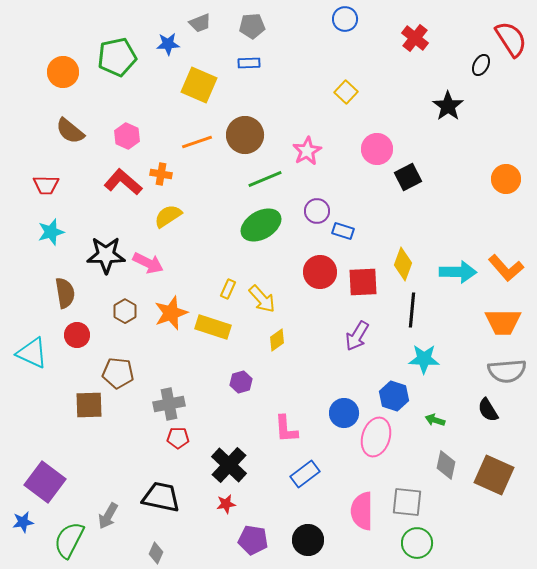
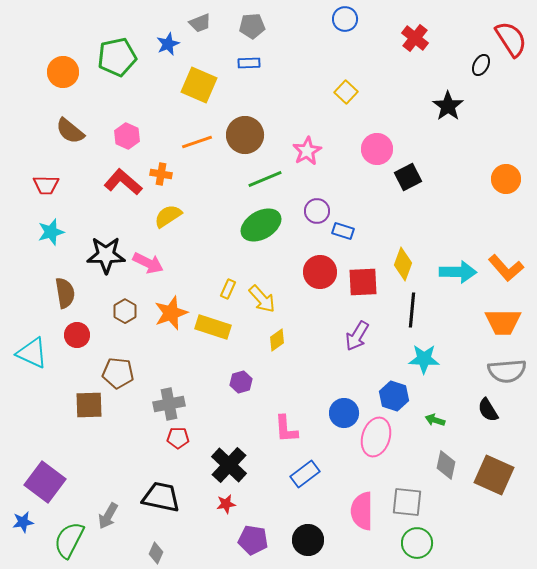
blue star at (168, 44): rotated 20 degrees counterclockwise
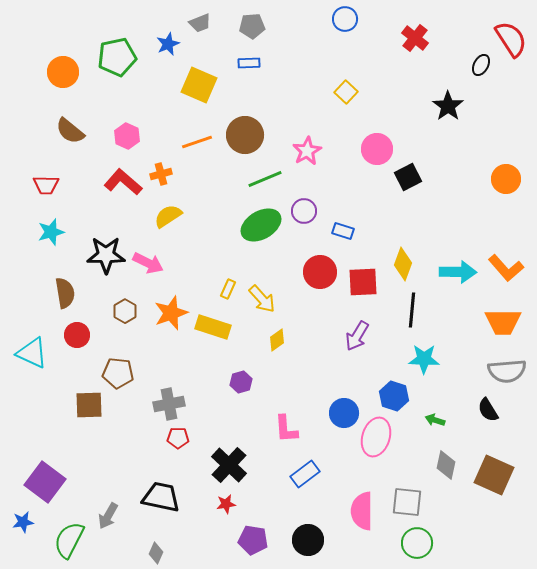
orange cross at (161, 174): rotated 25 degrees counterclockwise
purple circle at (317, 211): moved 13 px left
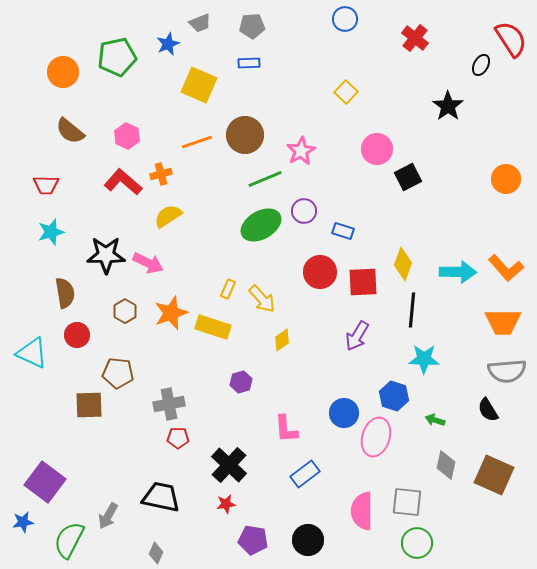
pink star at (307, 151): moved 6 px left
yellow diamond at (277, 340): moved 5 px right
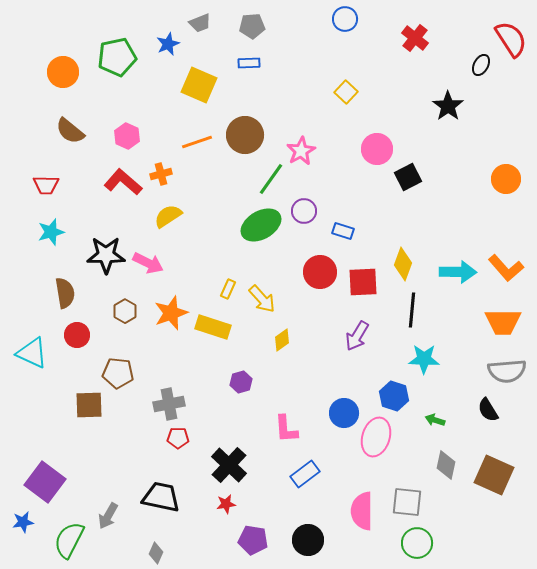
green line at (265, 179): moved 6 px right; rotated 32 degrees counterclockwise
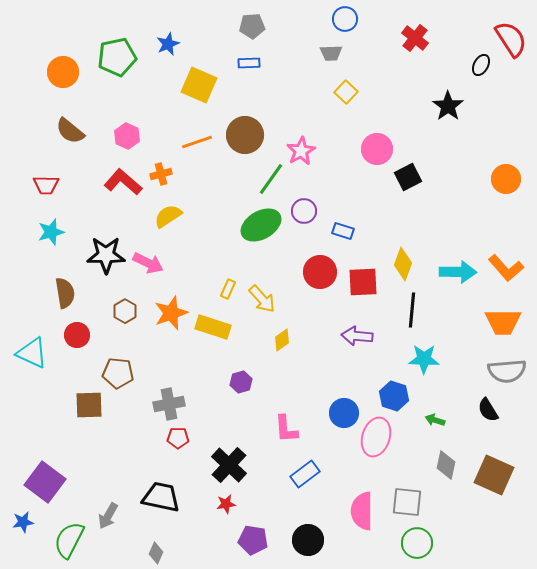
gray trapezoid at (200, 23): moved 131 px right, 30 px down; rotated 20 degrees clockwise
purple arrow at (357, 336): rotated 64 degrees clockwise
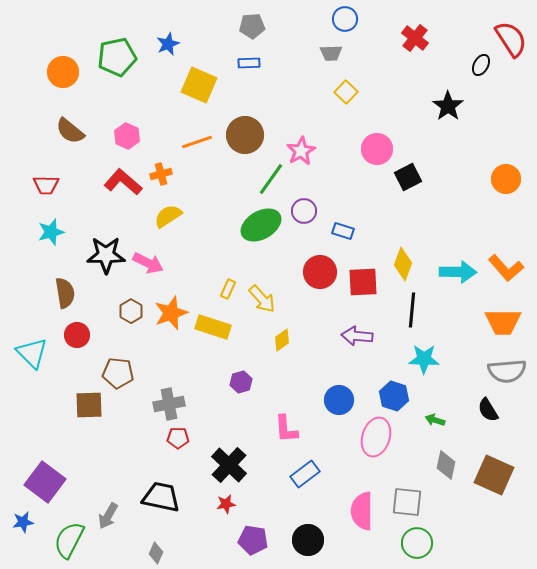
brown hexagon at (125, 311): moved 6 px right
cyan triangle at (32, 353): rotated 20 degrees clockwise
blue circle at (344, 413): moved 5 px left, 13 px up
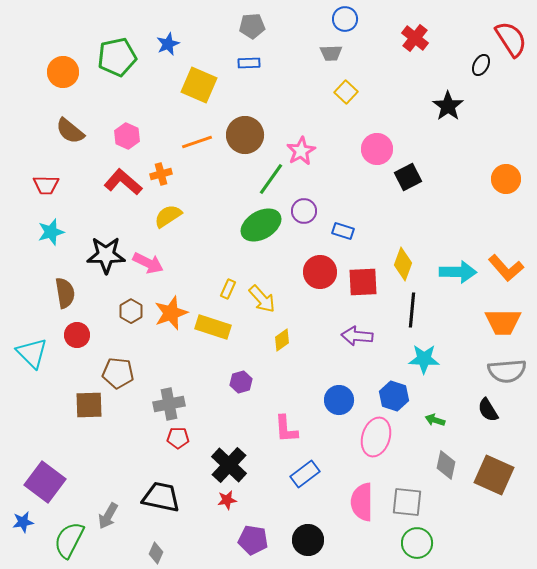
red star at (226, 504): moved 1 px right, 4 px up
pink semicircle at (362, 511): moved 9 px up
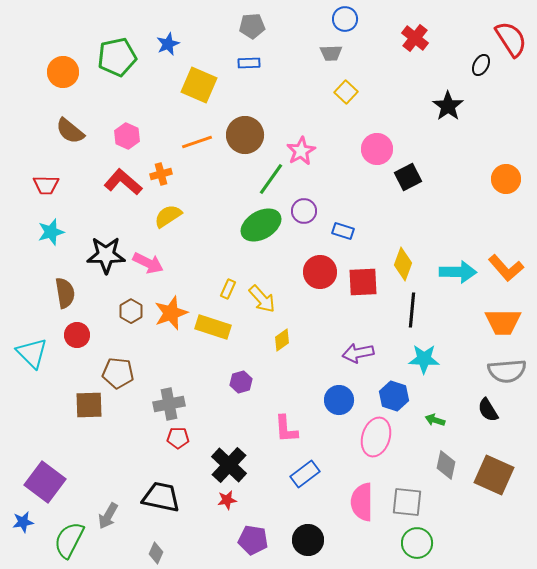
purple arrow at (357, 336): moved 1 px right, 17 px down; rotated 16 degrees counterclockwise
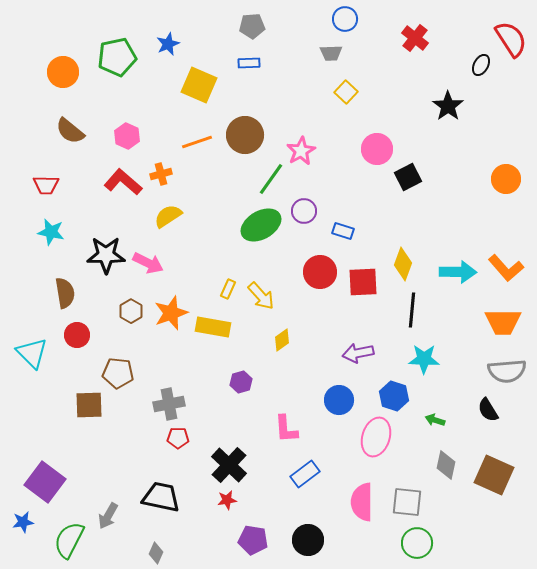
cyan star at (51, 232): rotated 28 degrees clockwise
yellow arrow at (262, 299): moved 1 px left, 3 px up
yellow rectangle at (213, 327): rotated 8 degrees counterclockwise
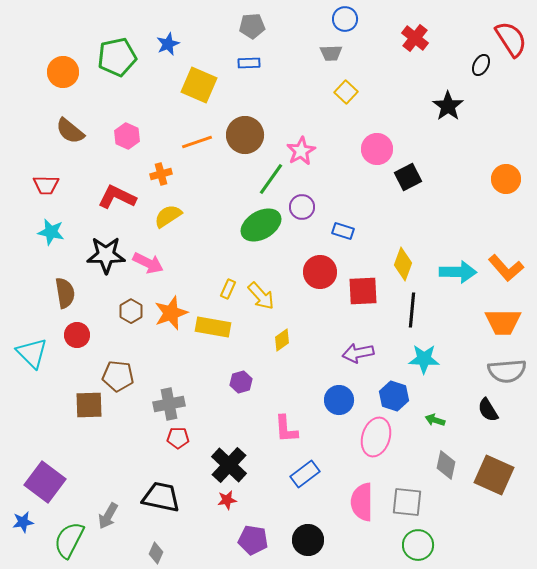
red L-shape at (123, 182): moved 6 px left, 15 px down; rotated 15 degrees counterclockwise
purple circle at (304, 211): moved 2 px left, 4 px up
red square at (363, 282): moved 9 px down
brown pentagon at (118, 373): moved 3 px down
green circle at (417, 543): moved 1 px right, 2 px down
